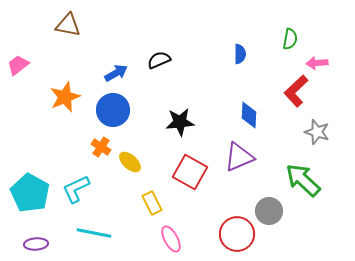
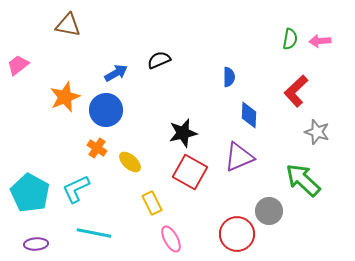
blue semicircle: moved 11 px left, 23 px down
pink arrow: moved 3 px right, 22 px up
blue circle: moved 7 px left
black star: moved 3 px right, 11 px down; rotated 8 degrees counterclockwise
orange cross: moved 4 px left, 1 px down
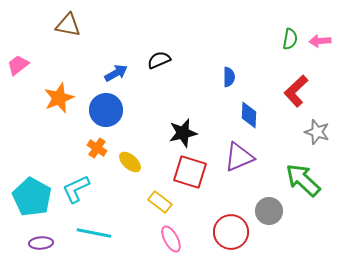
orange star: moved 6 px left, 1 px down
red square: rotated 12 degrees counterclockwise
cyan pentagon: moved 2 px right, 4 px down
yellow rectangle: moved 8 px right, 1 px up; rotated 25 degrees counterclockwise
red circle: moved 6 px left, 2 px up
purple ellipse: moved 5 px right, 1 px up
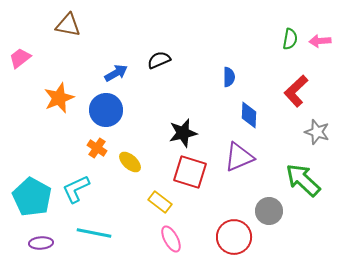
pink trapezoid: moved 2 px right, 7 px up
red circle: moved 3 px right, 5 px down
